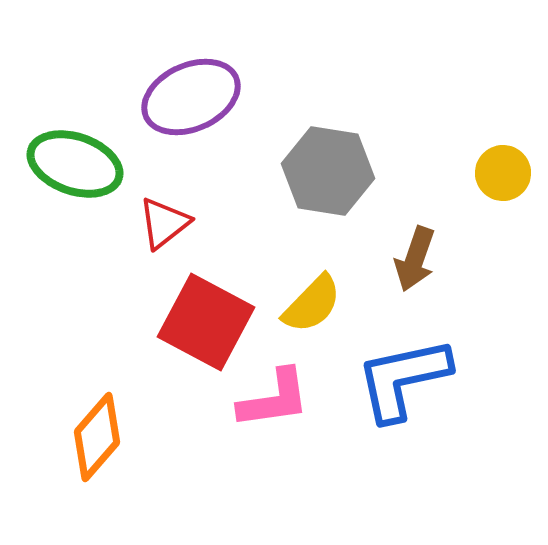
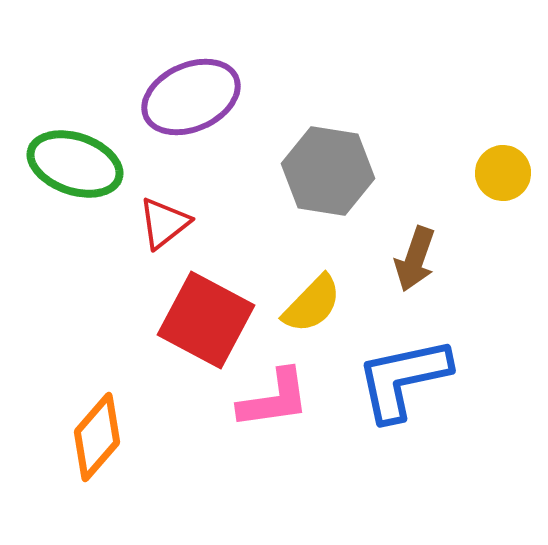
red square: moved 2 px up
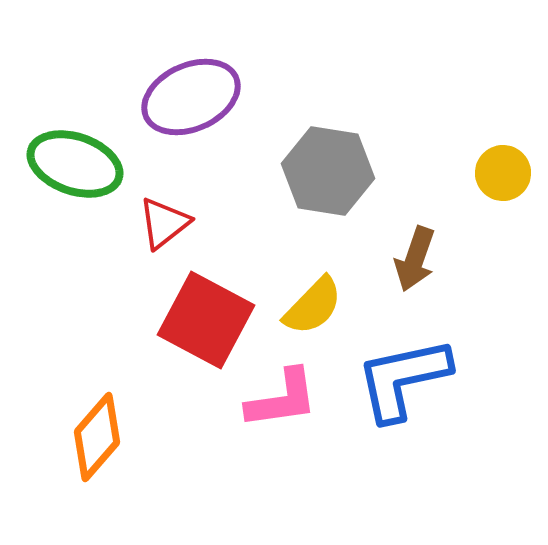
yellow semicircle: moved 1 px right, 2 px down
pink L-shape: moved 8 px right
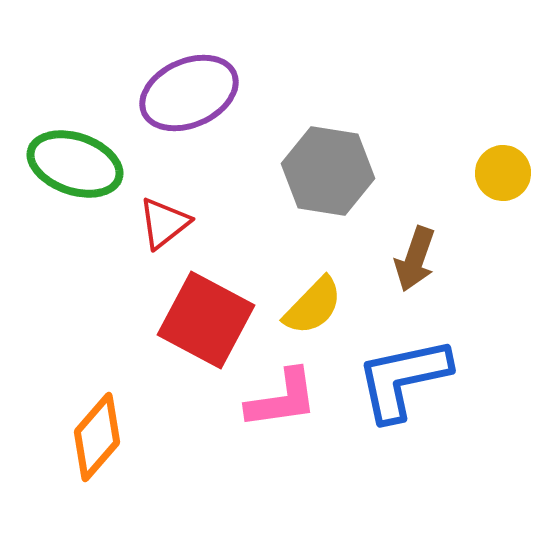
purple ellipse: moved 2 px left, 4 px up
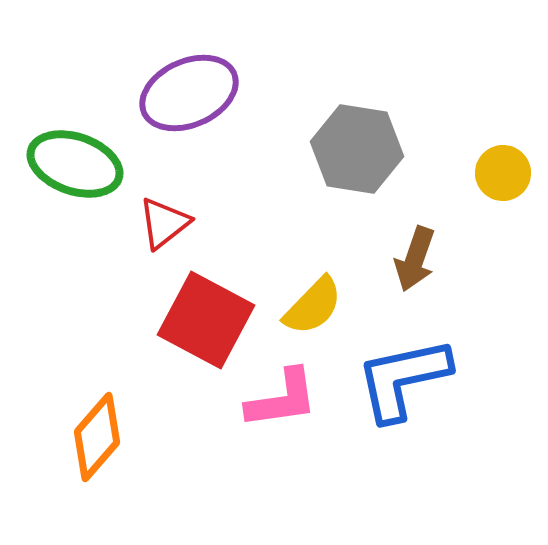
gray hexagon: moved 29 px right, 22 px up
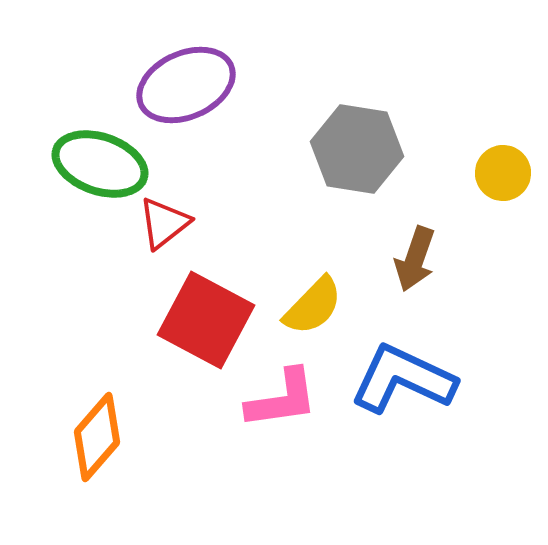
purple ellipse: moved 3 px left, 8 px up
green ellipse: moved 25 px right
blue L-shape: rotated 37 degrees clockwise
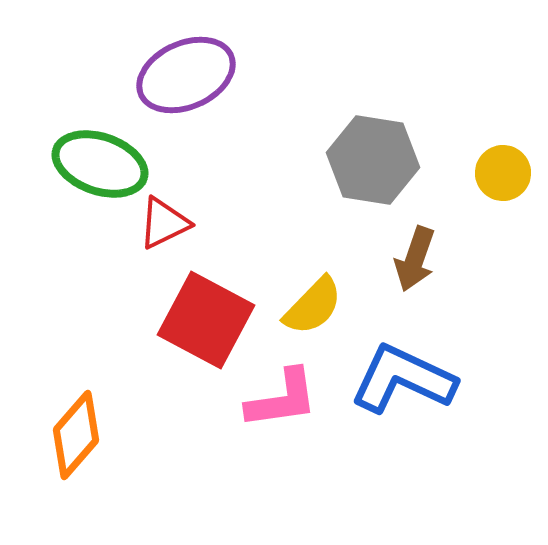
purple ellipse: moved 10 px up
gray hexagon: moved 16 px right, 11 px down
red triangle: rotated 12 degrees clockwise
orange diamond: moved 21 px left, 2 px up
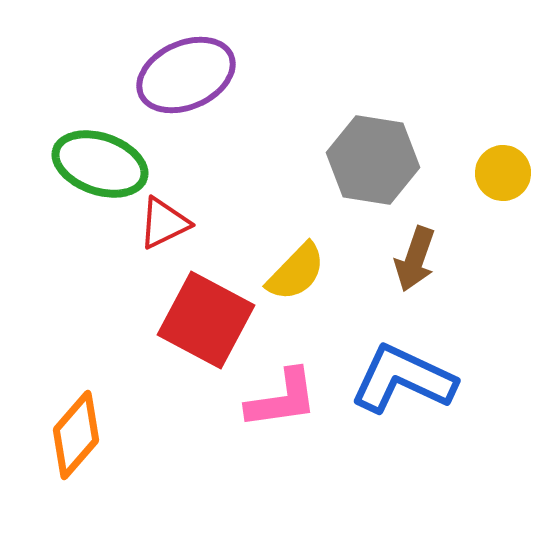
yellow semicircle: moved 17 px left, 34 px up
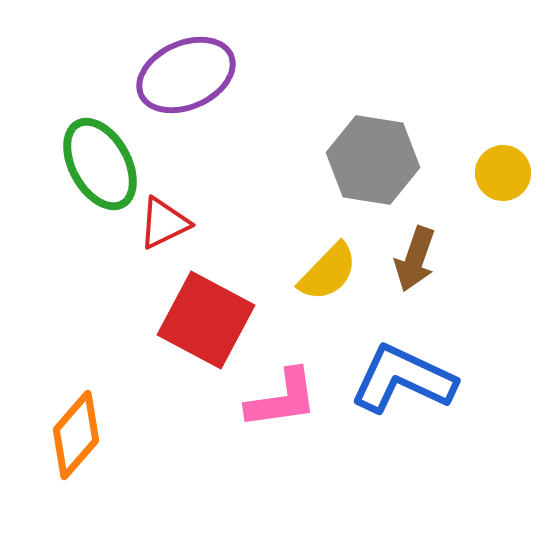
green ellipse: rotated 42 degrees clockwise
yellow semicircle: moved 32 px right
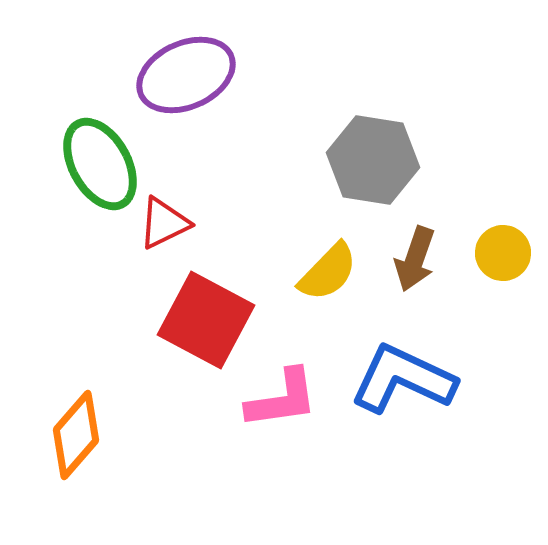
yellow circle: moved 80 px down
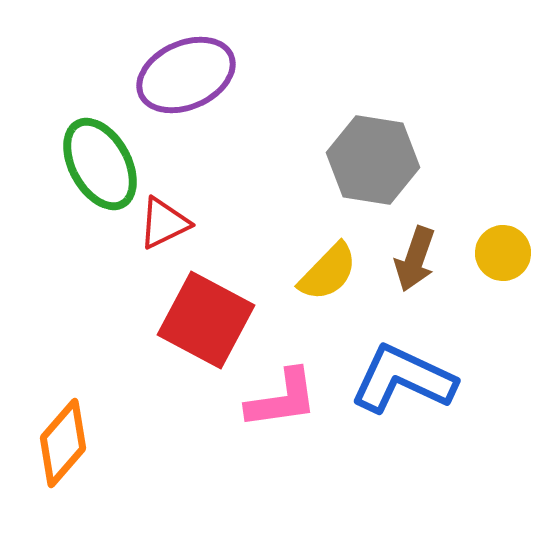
orange diamond: moved 13 px left, 8 px down
